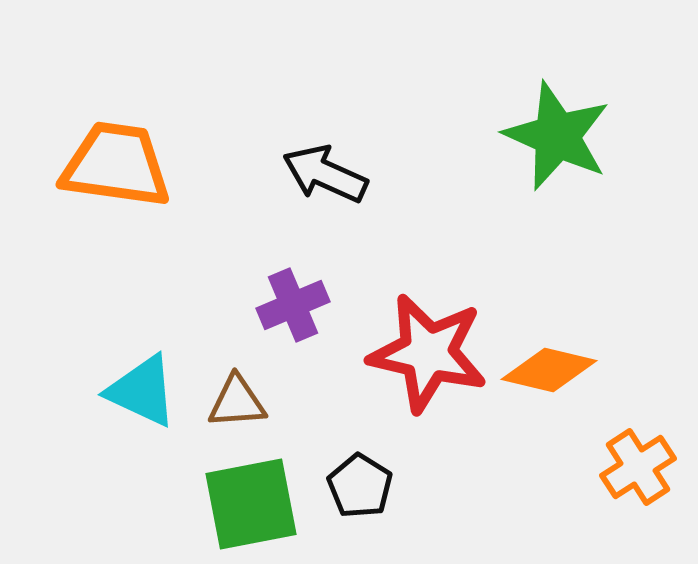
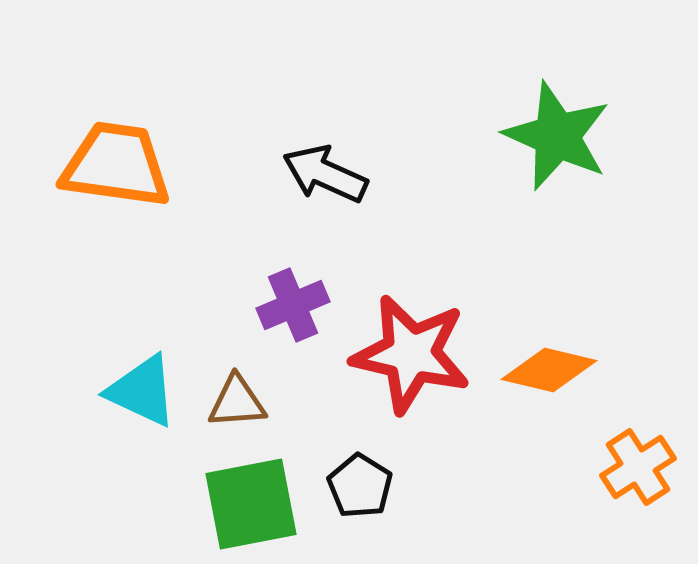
red star: moved 17 px left, 1 px down
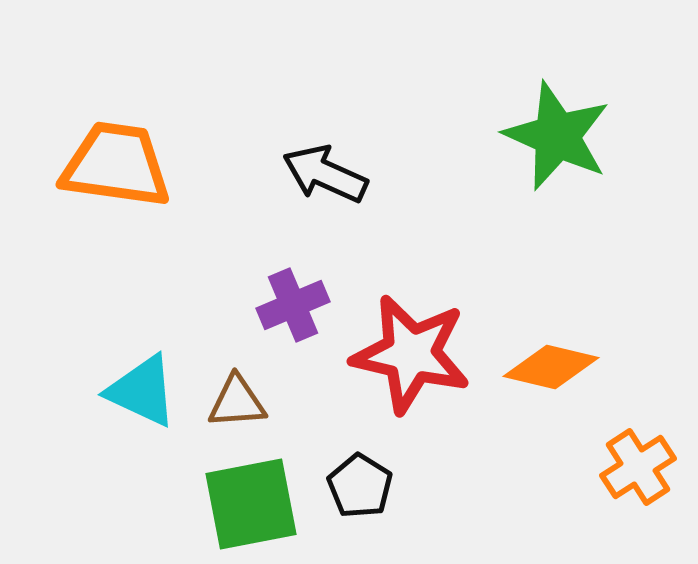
orange diamond: moved 2 px right, 3 px up
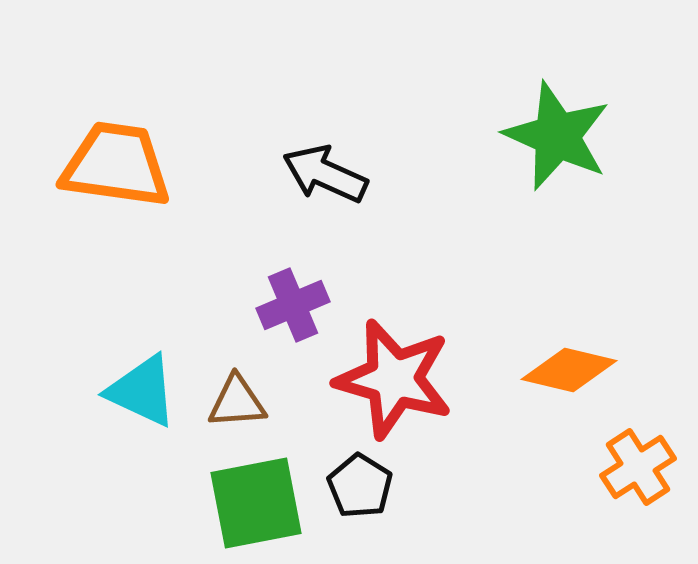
red star: moved 17 px left, 25 px down; rotated 3 degrees clockwise
orange diamond: moved 18 px right, 3 px down
green square: moved 5 px right, 1 px up
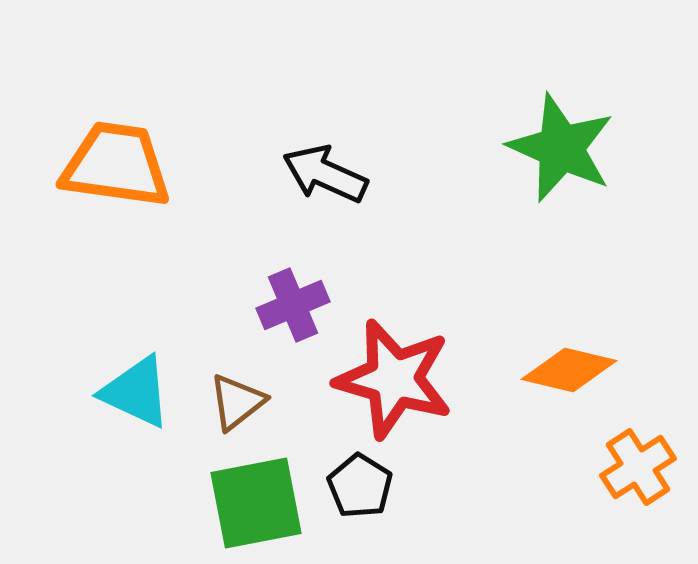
green star: moved 4 px right, 12 px down
cyan triangle: moved 6 px left, 1 px down
brown triangle: rotated 34 degrees counterclockwise
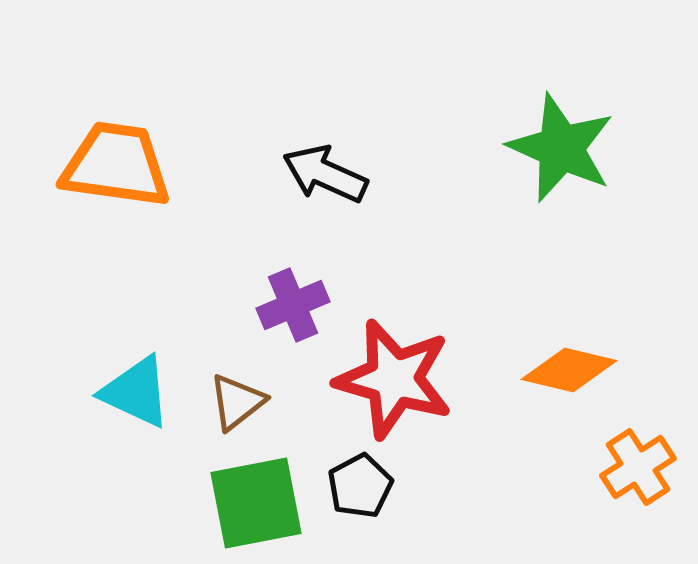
black pentagon: rotated 12 degrees clockwise
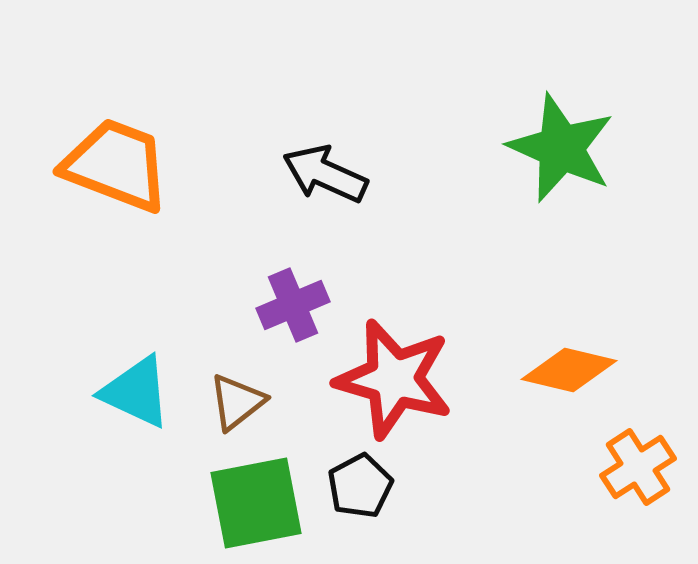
orange trapezoid: rotated 13 degrees clockwise
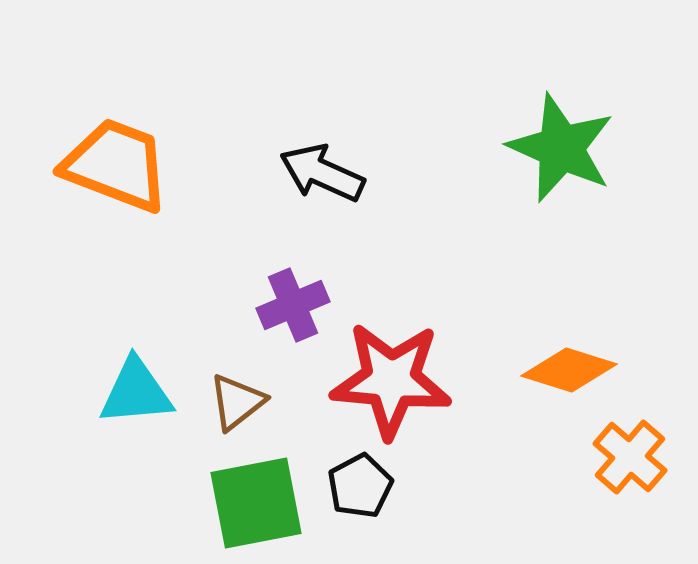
black arrow: moved 3 px left, 1 px up
orange diamond: rotated 4 degrees clockwise
red star: moved 3 px left, 1 px down; rotated 11 degrees counterclockwise
cyan triangle: rotated 30 degrees counterclockwise
orange cross: moved 8 px left, 10 px up; rotated 16 degrees counterclockwise
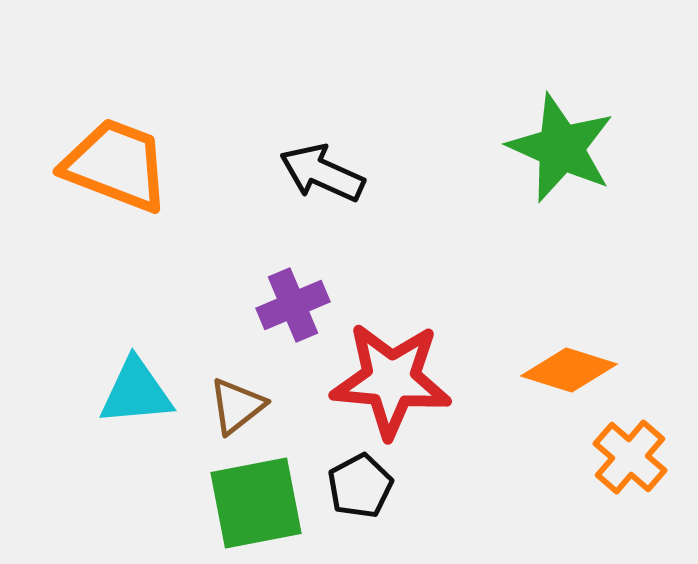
brown triangle: moved 4 px down
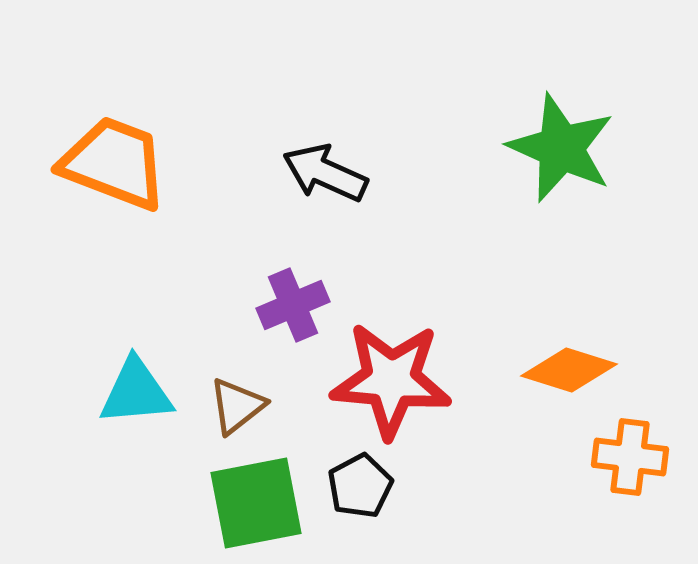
orange trapezoid: moved 2 px left, 2 px up
black arrow: moved 3 px right
orange cross: rotated 34 degrees counterclockwise
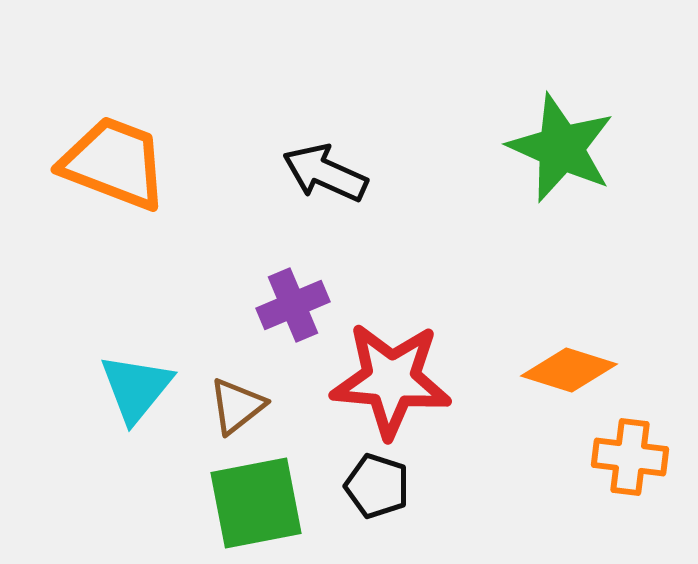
cyan triangle: moved 4 px up; rotated 46 degrees counterclockwise
black pentagon: moved 17 px right; rotated 26 degrees counterclockwise
